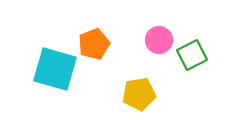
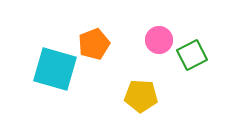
yellow pentagon: moved 2 px right, 2 px down; rotated 12 degrees clockwise
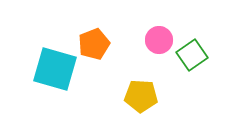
green square: rotated 8 degrees counterclockwise
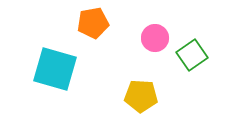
pink circle: moved 4 px left, 2 px up
orange pentagon: moved 1 px left, 21 px up; rotated 12 degrees clockwise
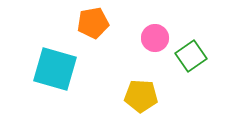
green square: moved 1 px left, 1 px down
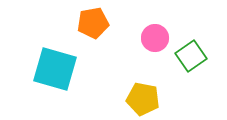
yellow pentagon: moved 2 px right, 3 px down; rotated 8 degrees clockwise
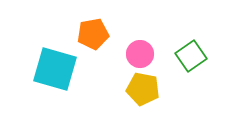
orange pentagon: moved 11 px down
pink circle: moved 15 px left, 16 px down
yellow pentagon: moved 10 px up
